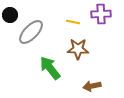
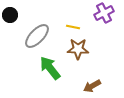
purple cross: moved 3 px right, 1 px up; rotated 24 degrees counterclockwise
yellow line: moved 5 px down
gray ellipse: moved 6 px right, 4 px down
brown arrow: rotated 18 degrees counterclockwise
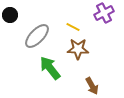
yellow line: rotated 16 degrees clockwise
brown arrow: rotated 90 degrees counterclockwise
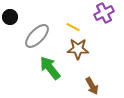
black circle: moved 2 px down
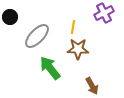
yellow line: rotated 72 degrees clockwise
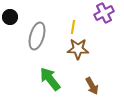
gray ellipse: rotated 28 degrees counterclockwise
green arrow: moved 11 px down
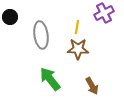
yellow line: moved 4 px right
gray ellipse: moved 4 px right, 1 px up; rotated 24 degrees counterclockwise
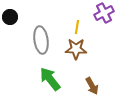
gray ellipse: moved 5 px down
brown star: moved 2 px left
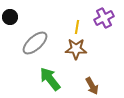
purple cross: moved 5 px down
gray ellipse: moved 6 px left, 3 px down; rotated 56 degrees clockwise
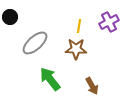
purple cross: moved 5 px right, 4 px down
yellow line: moved 2 px right, 1 px up
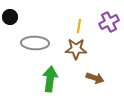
gray ellipse: rotated 44 degrees clockwise
green arrow: rotated 45 degrees clockwise
brown arrow: moved 3 px right, 8 px up; rotated 42 degrees counterclockwise
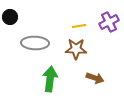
yellow line: rotated 72 degrees clockwise
